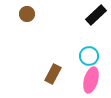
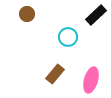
cyan circle: moved 21 px left, 19 px up
brown rectangle: moved 2 px right; rotated 12 degrees clockwise
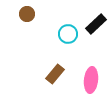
black rectangle: moved 9 px down
cyan circle: moved 3 px up
pink ellipse: rotated 10 degrees counterclockwise
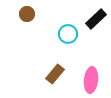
black rectangle: moved 5 px up
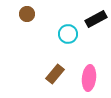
black rectangle: rotated 15 degrees clockwise
pink ellipse: moved 2 px left, 2 px up
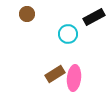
black rectangle: moved 2 px left, 2 px up
brown rectangle: rotated 18 degrees clockwise
pink ellipse: moved 15 px left
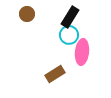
black rectangle: moved 24 px left; rotated 30 degrees counterclockwise
cyan circle: moved 1 px right, 1 px down
pink ellipse: moved 8 px right, 26 px up
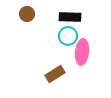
black rectangle: rotated 60 degrees clockwise
cyan circle: moved 1 px left, 1 px down
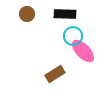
black rectangle: moved 5 px left, 3 px up
cyan circle: moved 5 px right
pink ellipse: moved 1 px right, 1 px up; rotated 50 degrees counterclockwise
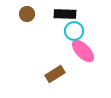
cyan circle: moved 1 px right, 5 px up
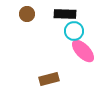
brown rectangle: moved 6 px left, 5 px down; rotated 18 degrees clockwise
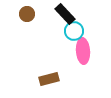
black rectangle: rotated 45 degrees clockwise
pink ellipse: rotated 40 degrees clockwise
